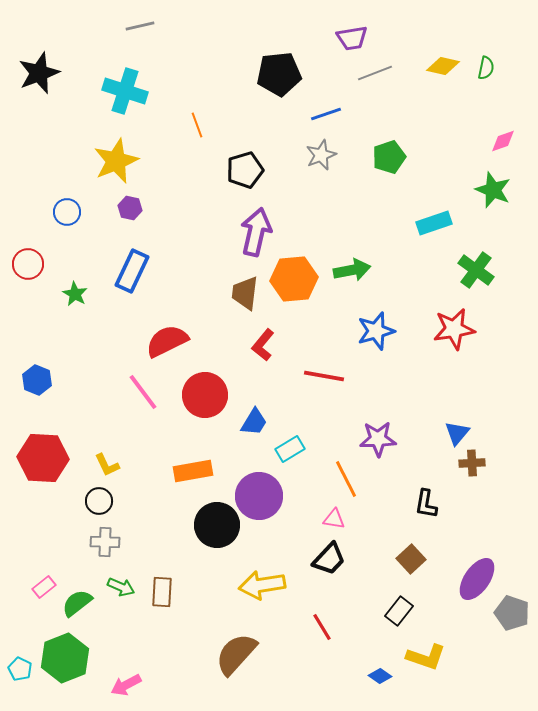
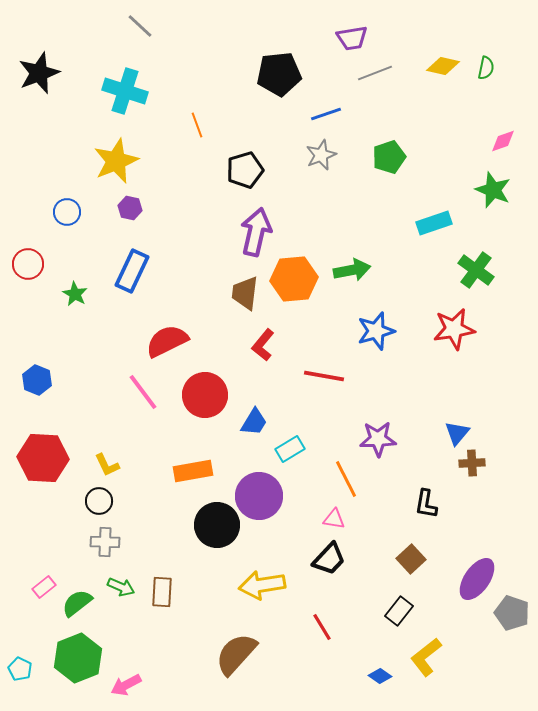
gray line at (140, 26): rotated 56 degrees clockwise
yellow L-shape at (426, 657): rotated 123 degrees clockwise
green hexagon at (65, 658): moved 13 px right
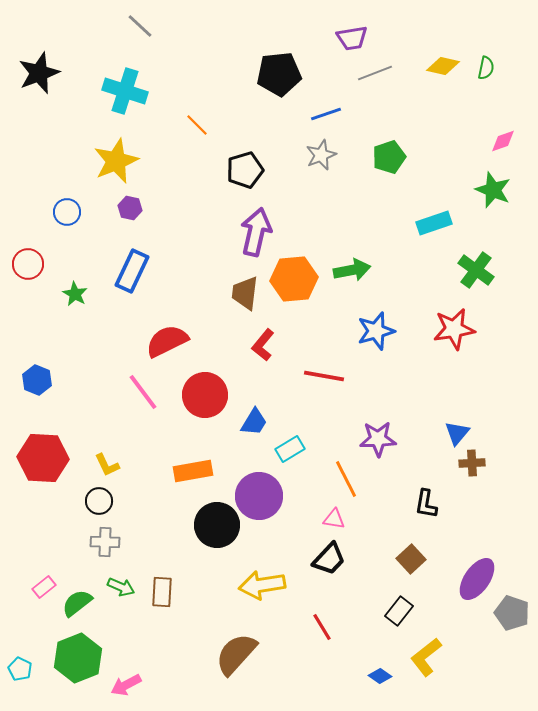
orange line at (197, 125): rotated 25 degrees counterclockwise
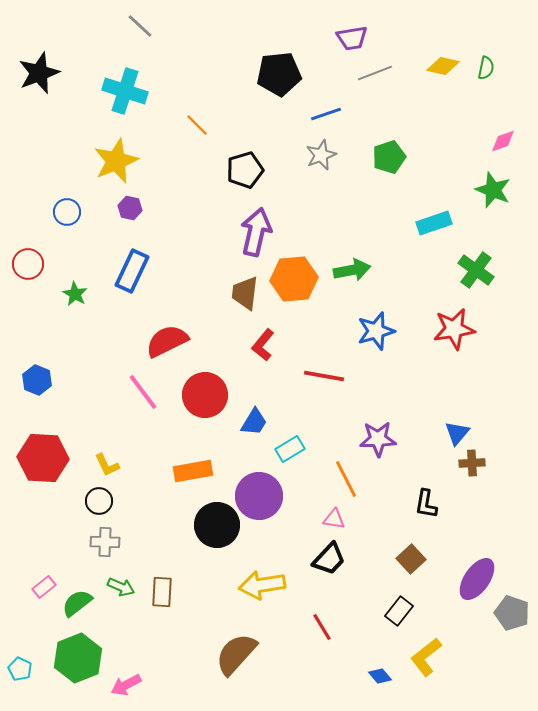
blue diamond at (380, 676): rotated 15 degrees clockwise
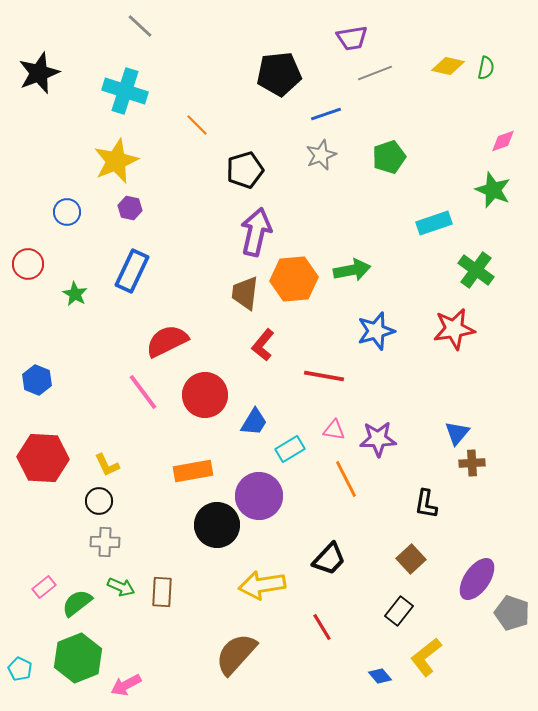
yellow diamond at (443, 66): moved 5 px right
pink triangle at (334, 519): moved 89 px up
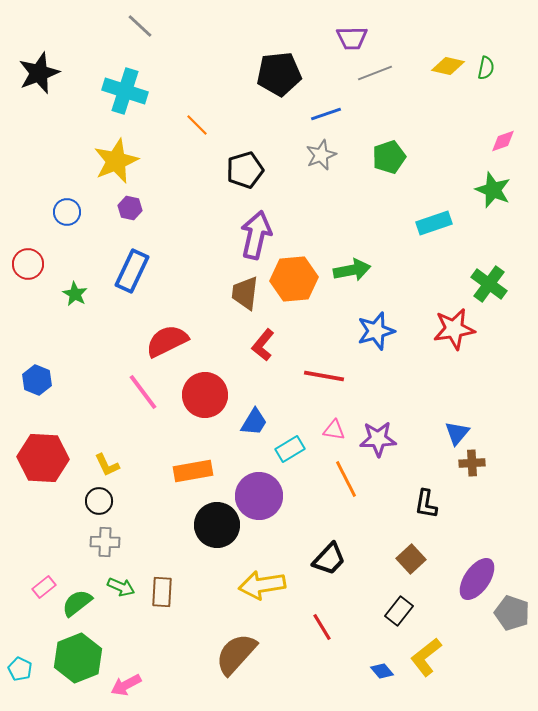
purple trapezoid at (352, 38): rotated 8 degrees clockwise
purple arrow at (256, 232): moved 3 px down
green cross at (476, 270): moved 13 px right, 14 px down
blue diamond at (380, 676): moved 2 px right, 5 px up
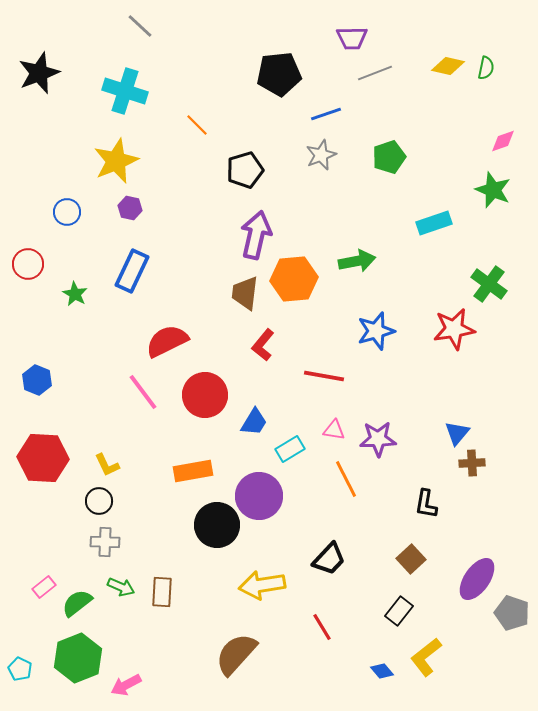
green arrow at (352, 270): moved 5 px right, 9 px up
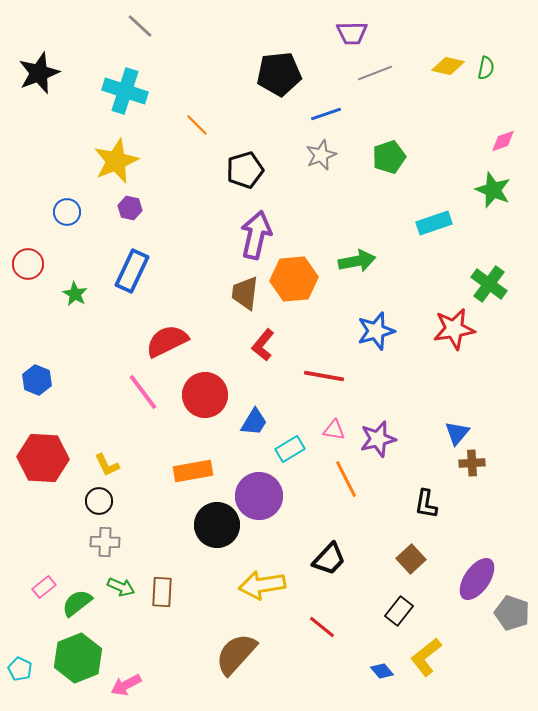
purple trapezoid at (352, 38): moved 5 px up
purple star at (378, 439): rotated 12 degrees counterclockwise
red line at (322, 627): rotated 20 degrees counterclockwise
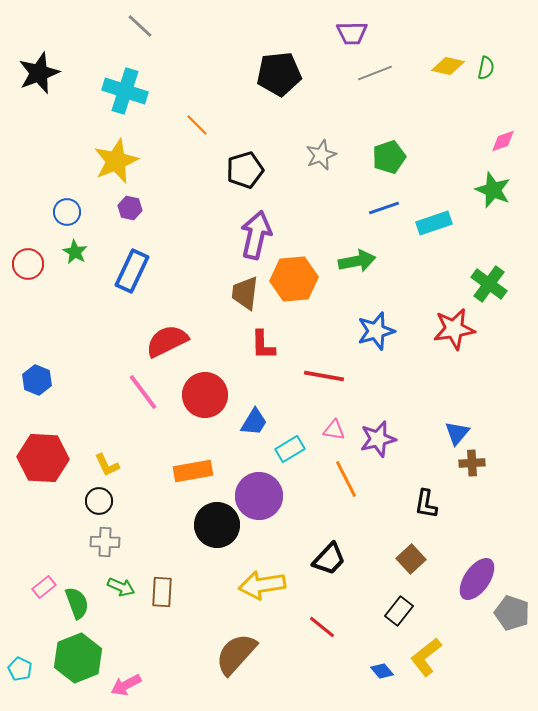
blue line at (326, 114): moved 58 px right, 94 px down
green star at (75, 294): moved 42 px up
red L-shape at (263, 345): rotated 40 degrees counterclockwise
green semicircle at (77, 603): rotated 108 degrees clockwise
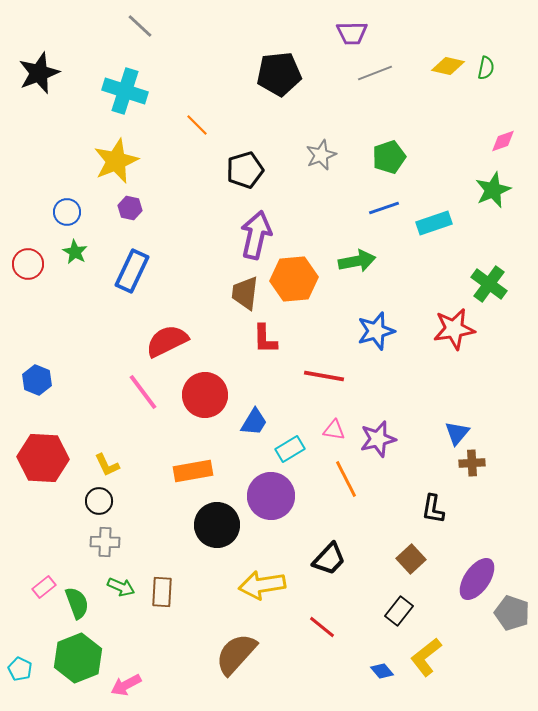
green star at (493, 190): rotated 27 degrees clockwise
red L-shape at (263, 345): moved 2 px right, 6 px up
purple circle at (259, 496): moved 12 px right
black L-shape at (426, 504): moved 7 px right, 5 px down
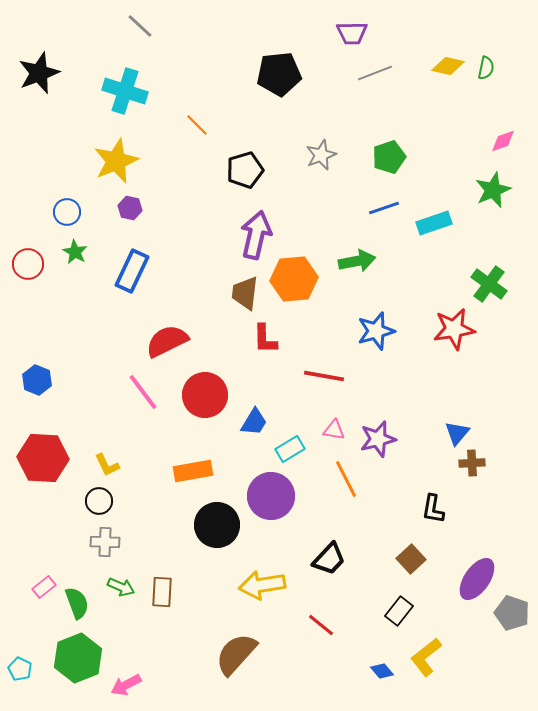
red line at (322, 627): moved 1 px left, 2 px up
